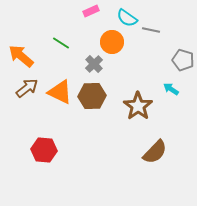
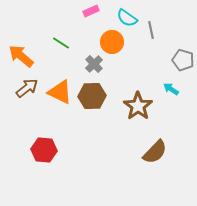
gray line: rotated 66 degrees clockwise
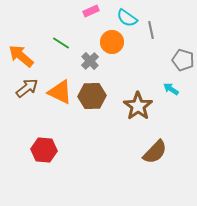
gray cross: moved 4 px left, 3 px up
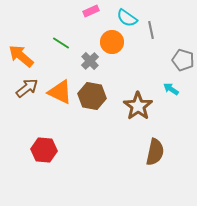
brown hexagon: rotated 12 degrees clockwise
brown semicircle: rotated 32 degrees counterclockwise
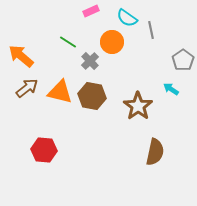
green line: moved 7 px right, 1 px up
gray pentagon: rotated 20 degrees clockwise
orange triangle: rotated 12 degrees counterclockwise
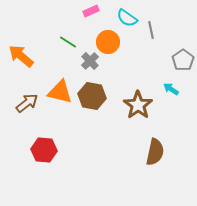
orange circle: moved 4 px left
brown arrow: moved 15 px down
brown star: moved 1 px up
